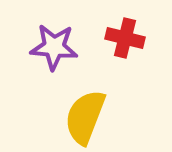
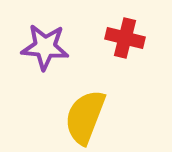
purple star: moved 9 px left
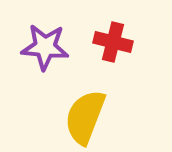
red cross: moved 12 px left, 4 px down
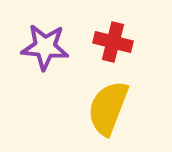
yellow semicircle: moved 23 px right, 9 px up
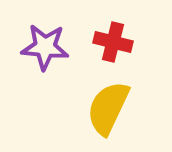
yellow semicircle: rotated 4 degrees clockwise
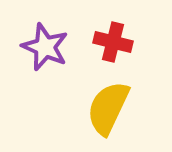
purple star: rotated 18 degrees clockwise
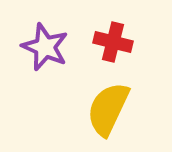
yellow semicircle: moved 1 px down
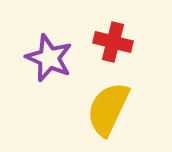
purple star: moved 4 px right, 11 px down
